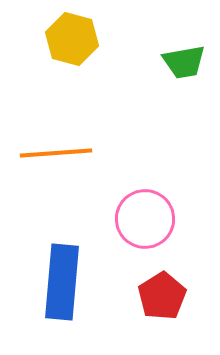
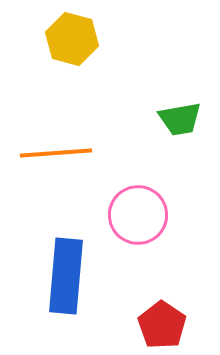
green trapezoid: moved 4 px left, 57 px down
pink circle: moved 7 px left, 4 px up
blue rectangle: moved 4 px right, 6 px up
red pentagon: moved 29 px down; rotated 6 degrees counterclockwise
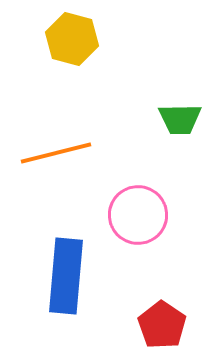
green trapezoid: rotated 9 degrees clockwise
orange line: rotated 10 degrees counterclockwise
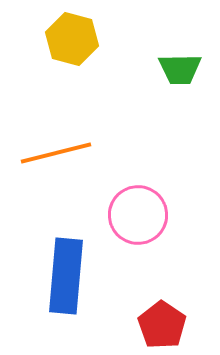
green trapezoid: moved 50 px up
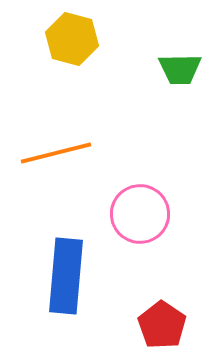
pink circle: moved 2 px right, 1 px up
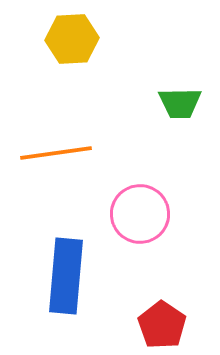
yellow hexagon: rotated 18 degrees counterclockwise
green trapezoid: moved 34 px down
orange line: rotated 6 degrees clockwise
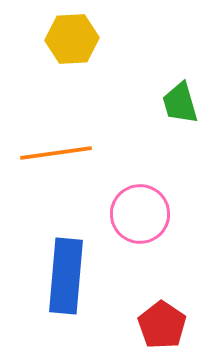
green trapezoid: rotated 75 degrees clockwise
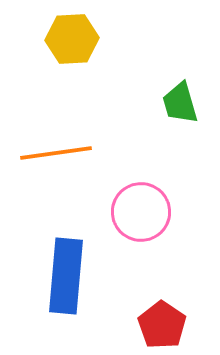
pink circle: moved 1 px right, 2 px up
